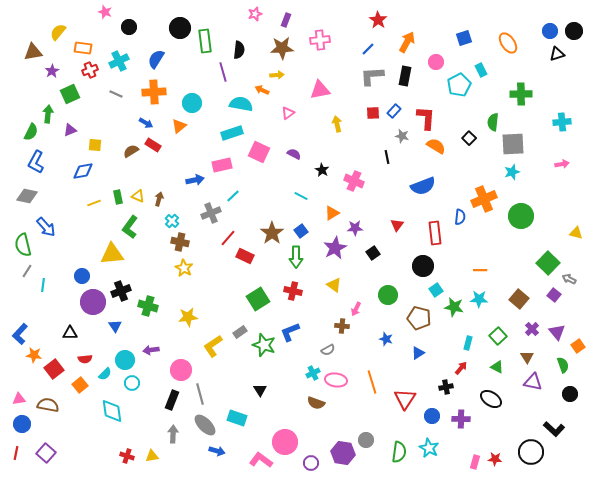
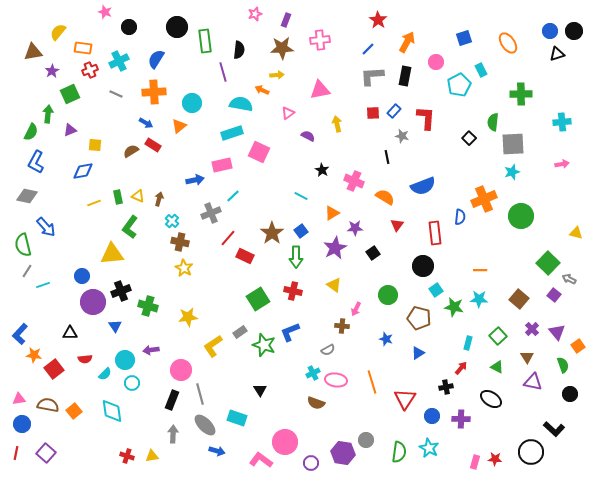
black circle at (180, 28): moved 3 px left, 1 px up
orange semicircle at (436, 146): moved 51 px left, 51 px down
purple semicircle at (294, 154): moved 14 px right, 18 px up
cyan line at (43, 285): rotated 64 degrees clockwise
orange square at (80, 385): moved 6 px left, 26 px down
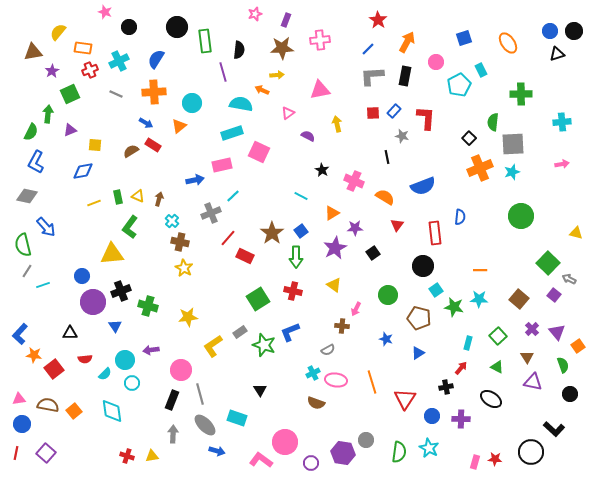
orange cross at (484, 199): moved 4 px left, 31 px up
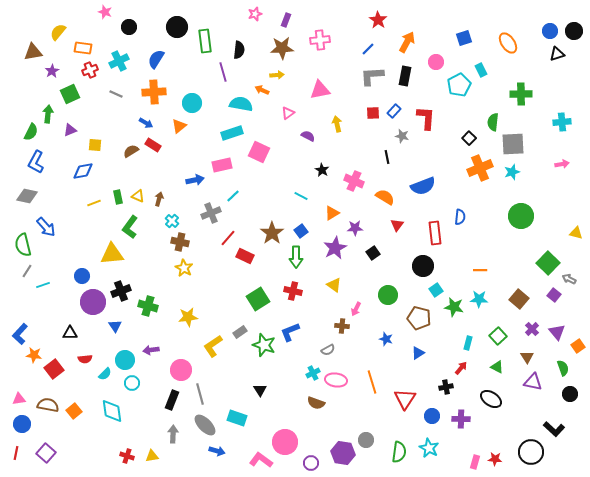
green semicircle at (563, 365): moved 3 px down
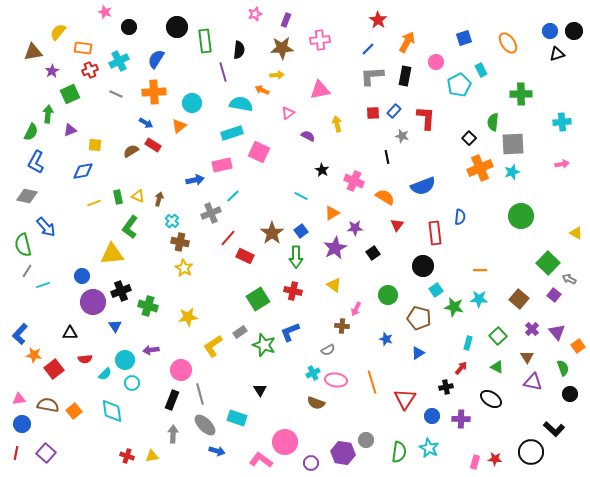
yellow triangle at (576, 233): rotated 16 degrees clockwise
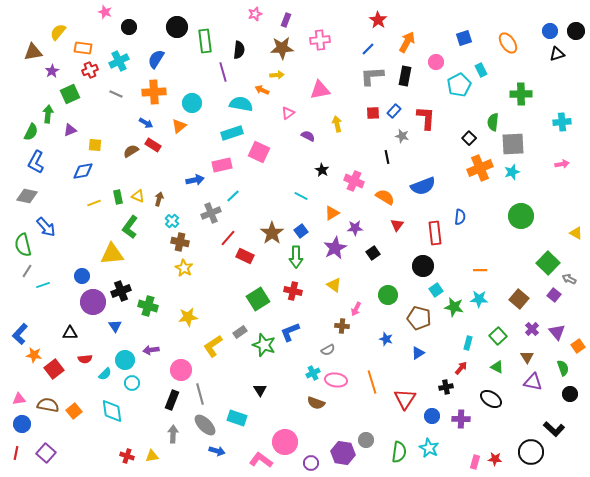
black circle at (574, 31): moved 2 px right
